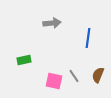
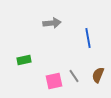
blue line: rotated 18 degrees counterclockwise
pink square: rotated 24 degrees counterclockwise
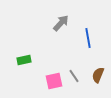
gray arrow: moved 9 px right; rotated 42 degrees counterclockwise
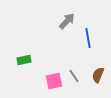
gray arrow: moved 6 px right, 2 px up
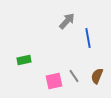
brown semicircle: moved 1 px left, 1 px down
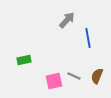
gray arrow: moved 1 px up
gray line: rotated 32 degrees counterclockwise
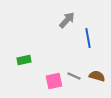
brown semicircle: rotated 84 degrees clockwise
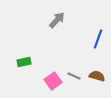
gray arrow: moved 10 px left
blue line: moved 10 px right, 1 px down; rotated 30 degrees clockwise
green rectangle: moved 2 px down
pink square: moved 1 px left; rotated 24 degrees counterclockwise
